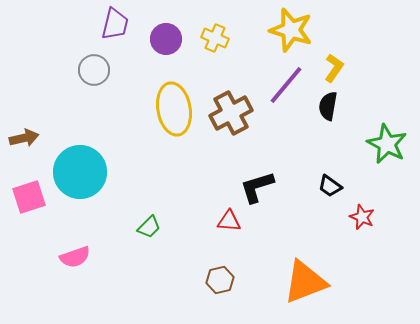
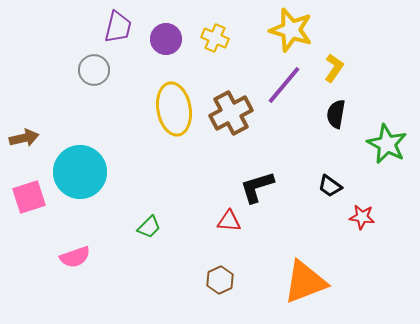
purple trapezoid: moved 3 px right, 3 px down
purple line: moved 2 px left
black semicircle: moved 8 px right, 8 px down
red star: rotated 15 degrees counterclockwise
brown hexagon: rotated 12 degrees counterclockwise
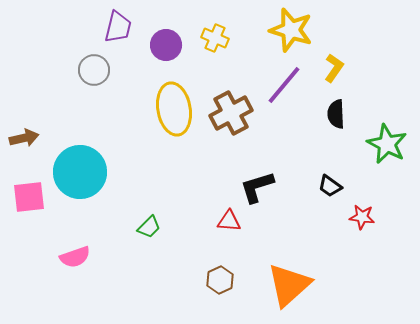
purple circle: moved 6 px down
black semicircle: rotated 12 degrees counterclockwise
pink square: rotated 12 degrees clockwise
orange triangle: moved 16 px left, 3 px down; rotated 21 degrees counterclockwise
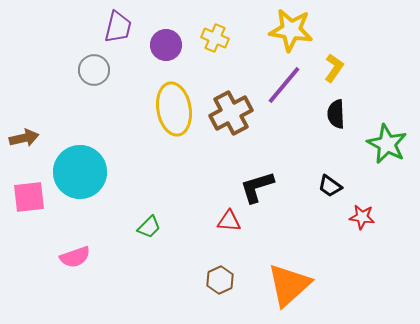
yellow star: rotated 9 degrees counterclockwise
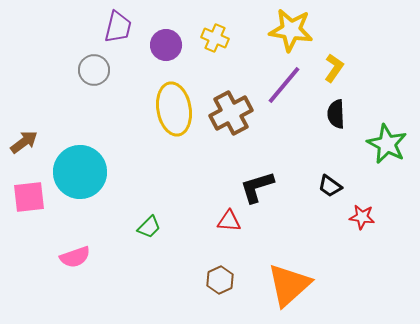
brown arrow: moved 4 px down; rotated 24 degrees counterclockwise
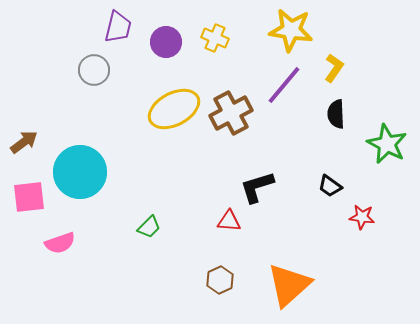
purple circle: moved 3 px up
yellow ellipse: rotated 72 degrees clockwise
pink semicircle: moved 15 px left, 14 px up
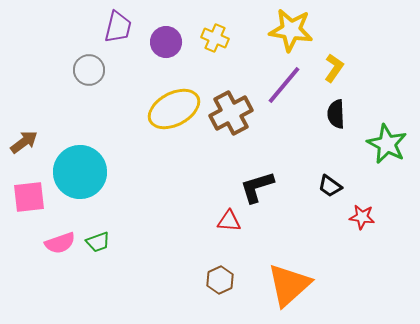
gray circle: moved 5 px left
green trapezoid: moved 51 px left, 15 px down; rotated 25 degrees clockwise
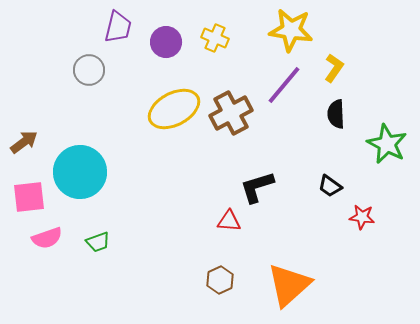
pink semicircle: moved 13 px left, 5 px up
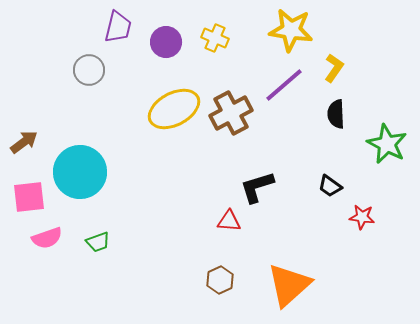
purple line: rotated 9 degrees clockwise
